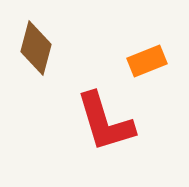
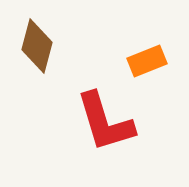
brown diamond: moved 1 px right, 2 px up
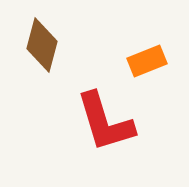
brown diamond: moved 5 px right, 1 px up
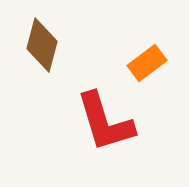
orange rectangle: moved 2 px down; rotated 15 degrees counterclockwise
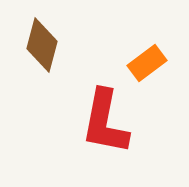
red L-shape: rotated 28 degrees clockwise
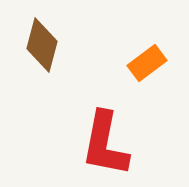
red L-shape: moved 22 px down
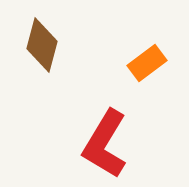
red L-shape: rotated 20 degrees clockwise
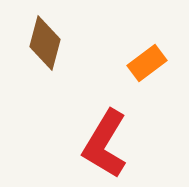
brown diamond: moved 3 px right, 2 px up
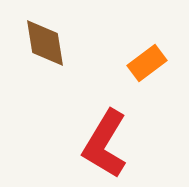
brown diamond: rotated 24 degrees counterclockwise
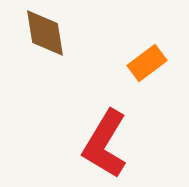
brown diamond: moved 10 px up
